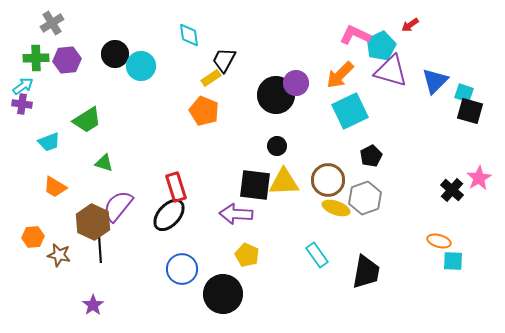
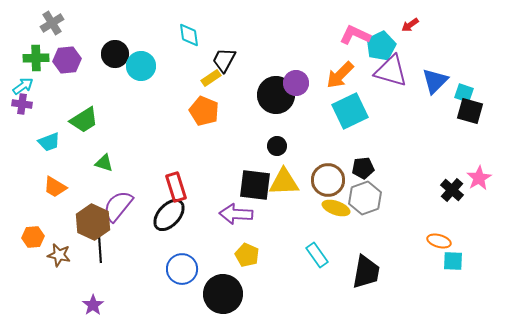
green trapezoid at (87, 120): moved 3 px left
black pentagon at (371, 156): moved 8 px left, 12 px down; rotated 20 degrees clockwise
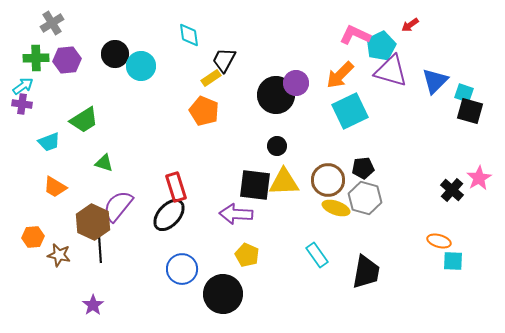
gray hexagon at (365, 198): rotated 24 degrees counterclockwise
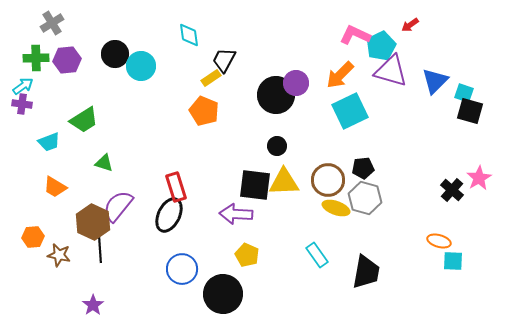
black ellipse at (169, 215): rotated 16 degrees counterclockwise
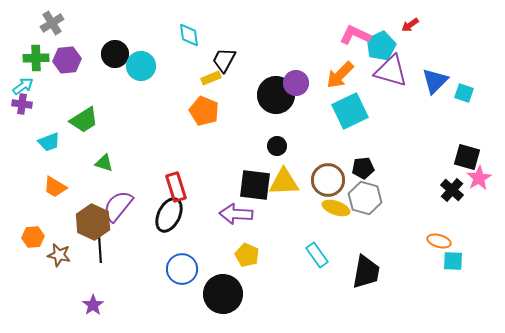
yellow rectangle at (211, 78): rotated 12 degrees clockwise
black square at (470, 111): moved 3 px left, 46 px down
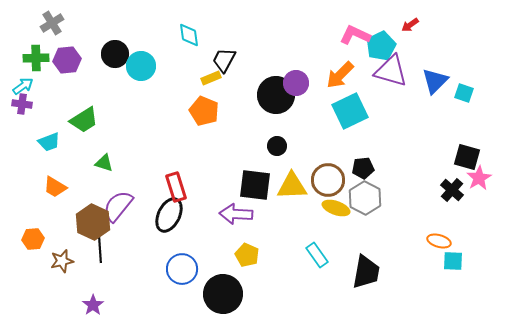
yellow triangle at (284, 182): moved 8 px right, 4 px down
gray hexagon at (365, 198): rotated 12 degrees clockwise
orange hexagon at (33, 237): moved 2 px down
brown star at (59, 255): moved 3 px right, 6 px down; rotated 25 degrees counterclockwise
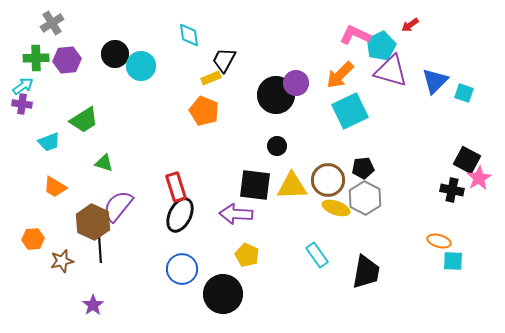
black square at (467, 157): moved 3 px down; rotated 12 degrees clockwise
black cross at (452, 190): rotated 30 degrees counterclockwise
black ellipse at (169, 215): moved 11 px right
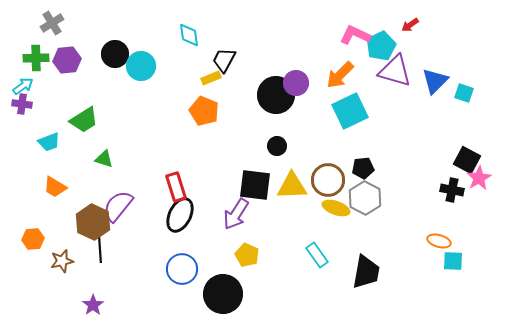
purple triangle at (391, 71): moved 4 px right
green triangle at (104, 163): moved 4 px up
purple arrow at (236, 214): rotated 60 degrees counterclockwise
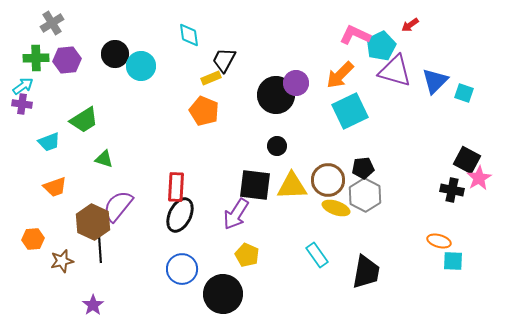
orange trapezoid at (55, 187): rotated 50 degrees counterclockwise
red rectangle at (176, 187): rotated 20 degrees clockwise
gray hexagon at (365, 198): moved 3 px up
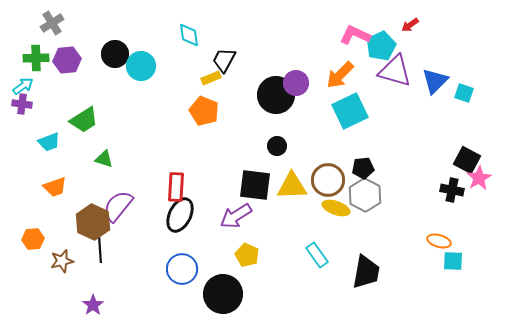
purple arrow at (236, 214): moved 2 px down; rotated 24 degrees clockwise
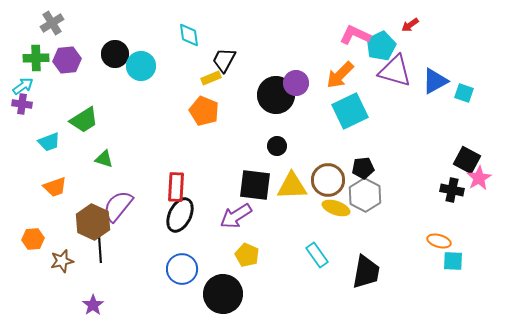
blue triangle at (435, 81): rotated 16 degrees clockwise
